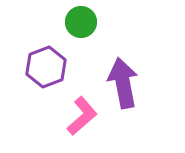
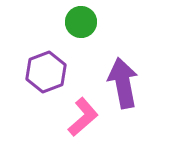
purple hexagon: moved 5 px down
pink L-shape: moved 1 px right, 1 px down
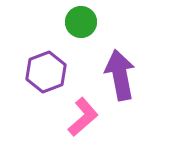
purple arrow: moved 3 px left, 8 px up
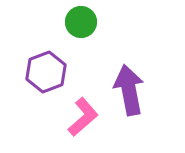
purple arrow: moved 9 px right, 15 px down
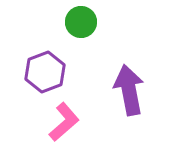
purple hexagon: moved 1 px left
pink L-shape: moved 19 px left, 5 px down
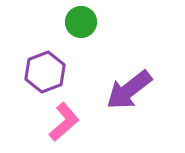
purple arrow: rotated 117 degrees counterclockwise
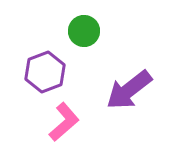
green circle: moved 3 px right, 9 px down
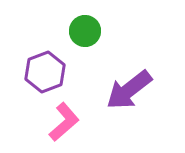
green circle: moved 1 px right
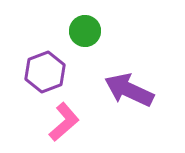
purple arrow: rotated 63 degrees clockwise
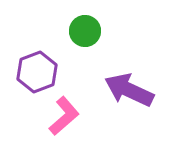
purple hexagon: moved 8 px left
pink L-shape: moved 6 px up
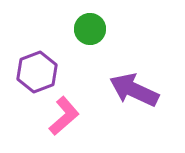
green circle: moved 5 px right, 2 px up
purple arrow: moved 5 px right
